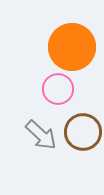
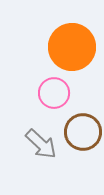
pink circle: moved 4 px left, 4 px down
gray arrow: moved 9 px down
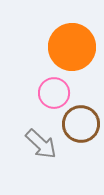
brown circle: moved 2 px left, 8 px up
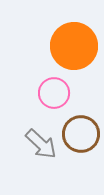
orange circle: moved 2 px right, 1 px up
brown circle: moved 10 px down
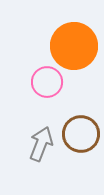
pink circle: moved 7 px left, 11 px up
gray arrow: rotated 112 degrees counterclockwise
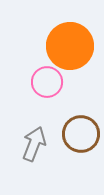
orange circle: moved 4 px left
gray arrow: moved 7 px left
